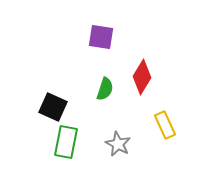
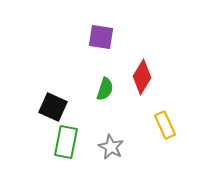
gray star: moved 7 px left, 3 px down
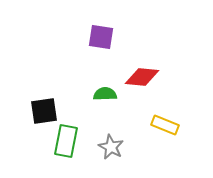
red diamond: rotated 64 degrees clockwise
green semicircle: moved 5 px down; rotated 110 degrees counterclockwise
black square: moved 9 px left, 4 px down; rotated 32 degrees counterclockwise
yellow rectangle: rotated 44 degrees counterclockwise
green rectangle: moved 1 px up
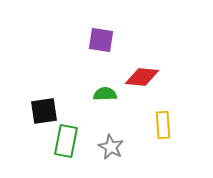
purple square: moved 3 px down
yellow rectangle: moved 2 px left; rotated 64 degrees clockwise
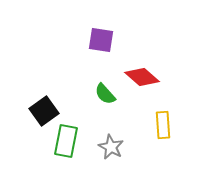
red diamond: rotated 36 degrees clockwise
green semicircle: rotated 130 degrees counterclockwise
black square: rotated 28 degrees counterclockwise
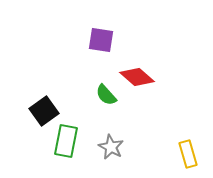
red diamond: moved 5 px left
green semicircle: moved 1 px right, 1 px down
yellow rectangle: moved 25 px right, 29 px down; rotated 12 degrees counterclockwise
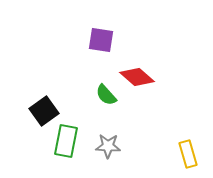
gray star: moved 3 px left, 1 px up; rotated 25 degrees counterclockwise
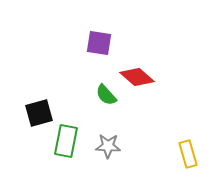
purple square: moved 2 px left, 3 px down
black square: moved 5 px left, 2 px down; rotated 20 degrees clockwise
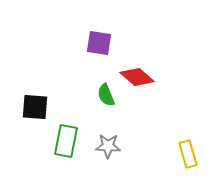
green semicircle: rotated 20 degrees clockwise
black square: moved 4 px left, 6 px up; rotated 20 degrees clockwise
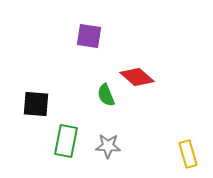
purple square: moved 10 px left, 7 px up
black square: moved 1 px right, 3 px up
